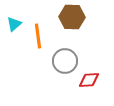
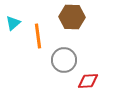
cyan triangle: moved 1 px left, 1 px up
gray circle: moved 1 px left, 1 px up
red diamond: moved 1 px left, 1 px down
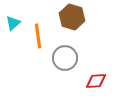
brown hexagon: rotated 15 degrees clockwise
gray circle: moved 1 px right, 2 px up
red diamond: moved 8 px right
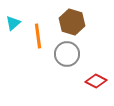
brown hexagon: moved 5 px down
gray circle: moved 2 px right, 4 px up
red diamond: rotated 30 degrees clockwise
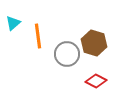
brown hexagon: moved 22 px right, 21 px down
